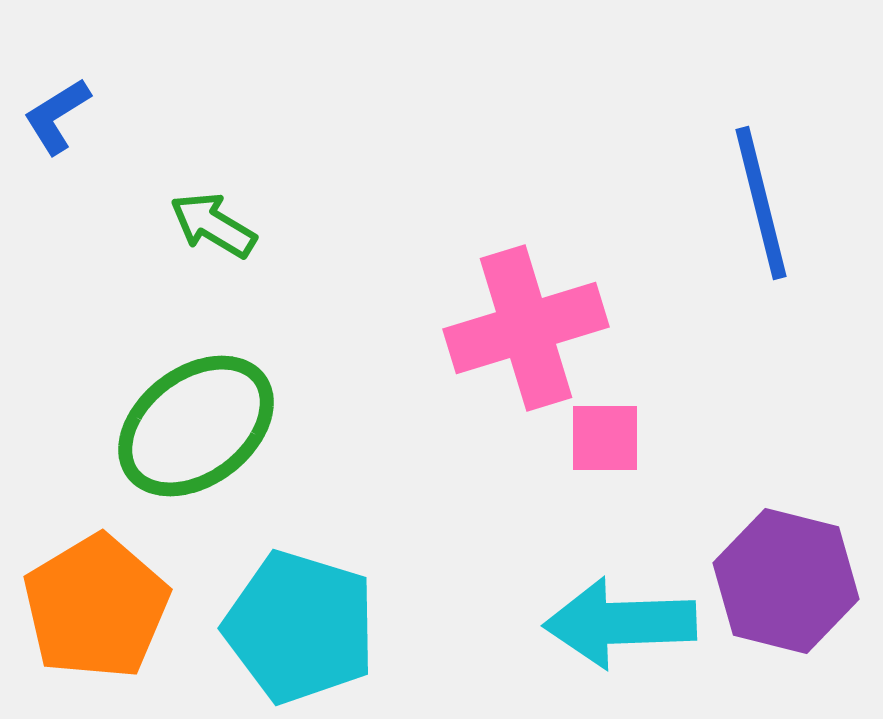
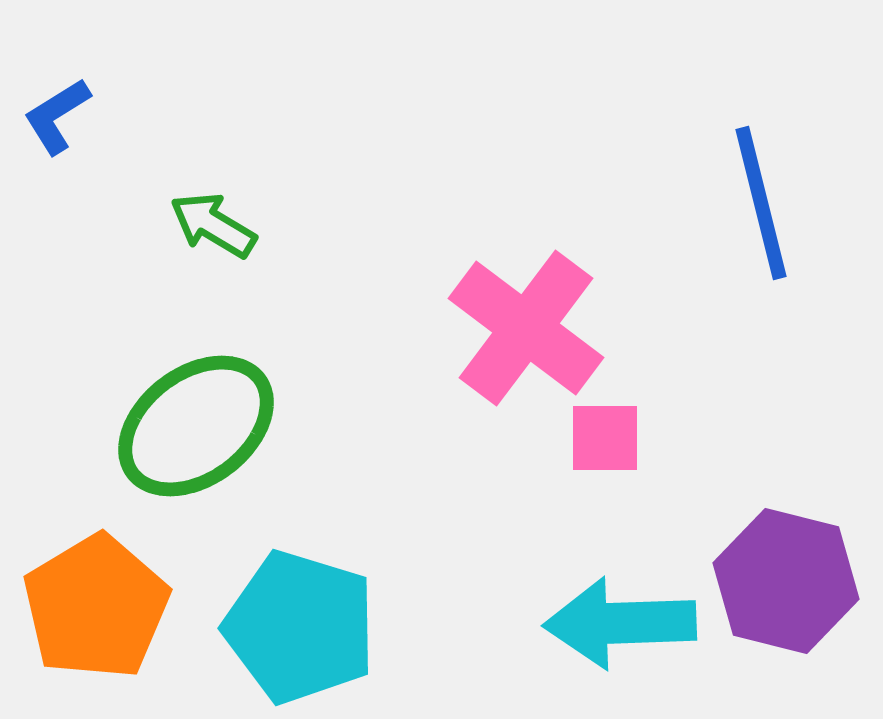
pink cross: rotated 36 degrees counterclockwise
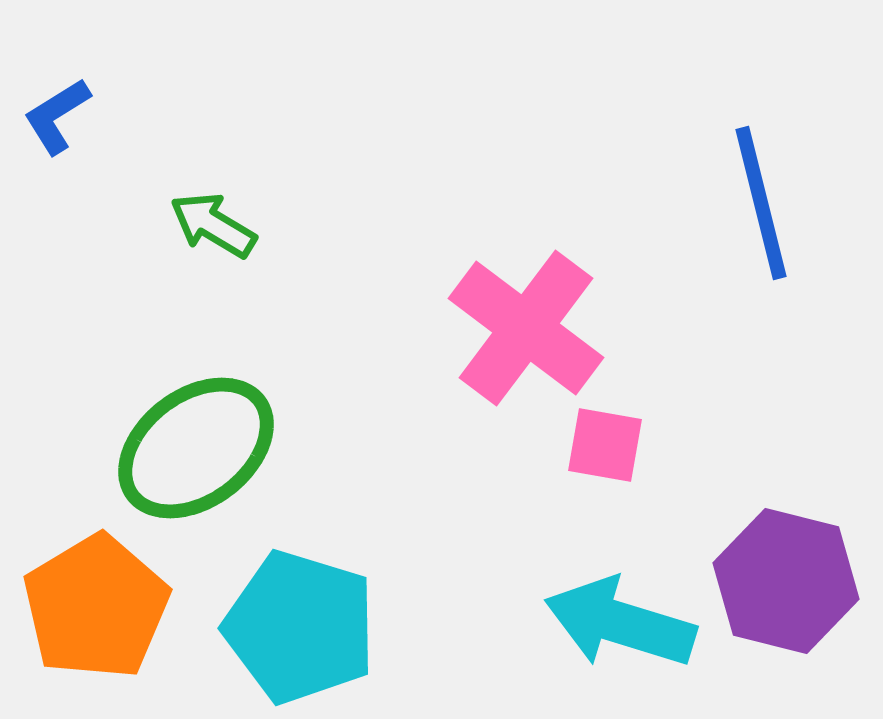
green ellipse: moved 22 px down
pink square: moved 7 px down; rotated 10 degrees clockwise
cyan arrow: rotated 19 degrees clockwise
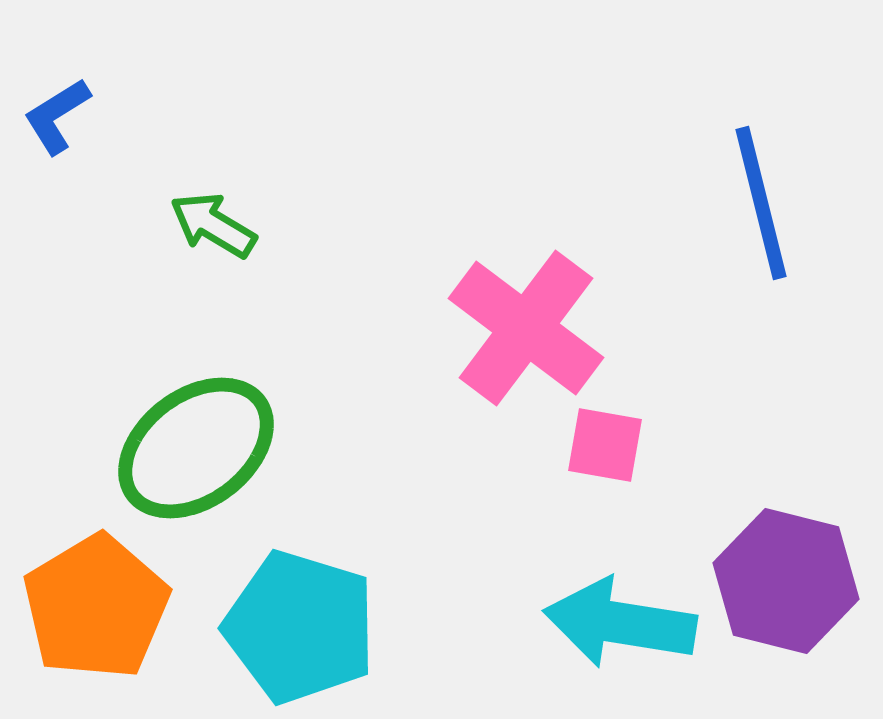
cyan arrow: rotated 8 degrees counterclockwise
